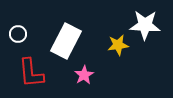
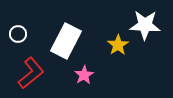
yellow star: rotated 25 degrees counterclockwise
red L-shape: rotated 124 degrees counterclockwise
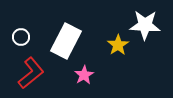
white circle: moved 3 px right, 3 px down
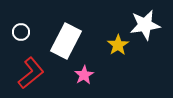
white star: rotated 12 degrees counterclockwise
white circle: moved 5 px up
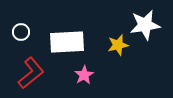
white rectangle: moved 1 px right, 1 px down; rotated 60 degrees clockwise
yellow star: rotated 20 degrees clockwise
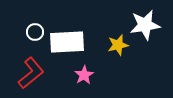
white circle: moved 14 px right
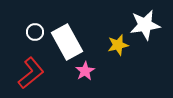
white rectangle: rotated 64 degrees clockwise
pink star: moved 1 px right, 4 px up
